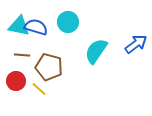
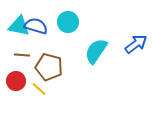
blue semicircle: moved 1 px up
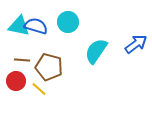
brown line: moved 5 px down
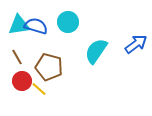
cyan triangle: moved 1 px up; rotated 20 degrees counterclockwise
brown line: moved 5 px left, 3 px up; rotated 56 degrees clockwise
red circle: moved 6 px right
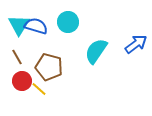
cyan triangle: rotated 50 degrees counterclockwise
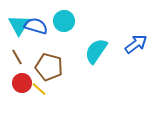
cyan circle: moved 4 px left, 1 px up
red circle: moved 2 px down
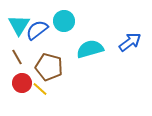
blue semicircle: moved 1 px right, 4 px down; rotated 55 degrees counterclockwise
blue arrow: moved 6 px left, 2 px up
cyan semicircle: moved 6 px left, 2 px up; rotated 40 degrees clockwise
yellow line: moved 1 px right
